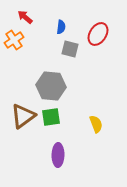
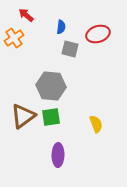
red arrow: moved 1 px right, 2 px up
red ellipse: rotated 40 degrees clockwise
orange cross: moved 2 px up
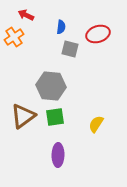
red arrow: rotated 14 degrees counterclockwise
orange cross: moved 1 px up
green square: moved 4 px right
yellow semicircle: rotated 126 degrees counterclockwise
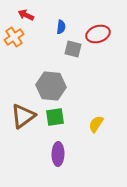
gray square: moved 3 px right
purple ellipse: moved 1 px up
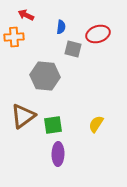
orange cross: rotated 30 degrees clockwise
gray hexagon: moved 6 px left, 10 px up
green square: moved 2 px left, 8 px down
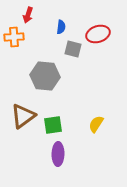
red arrow: moved 2 px right; rotated 98 degrees counterclockwise
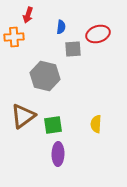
gray square: rotated 18 degrees counterclockwise
gray hexagon: rotated 8 degrees clockwise
yellow semicircle: rotated 30 degrees counterclockwise
